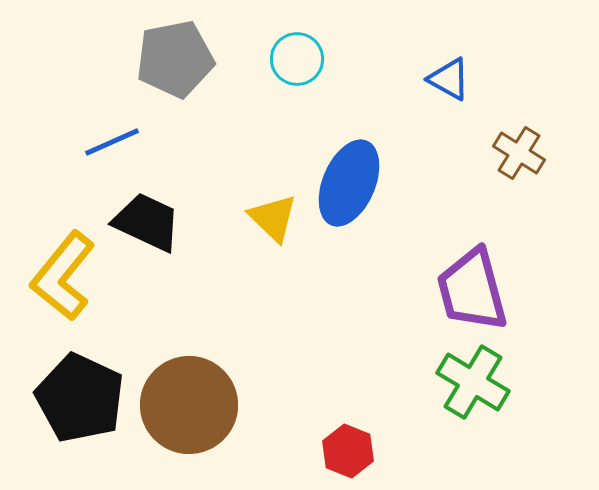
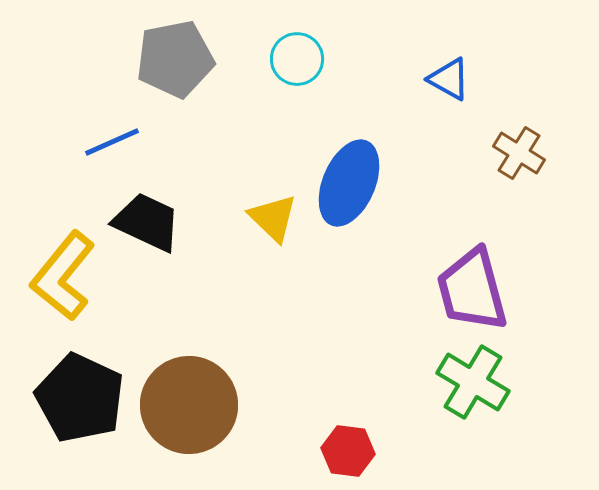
red hexagon: rotated 15 degrees counterclockwise
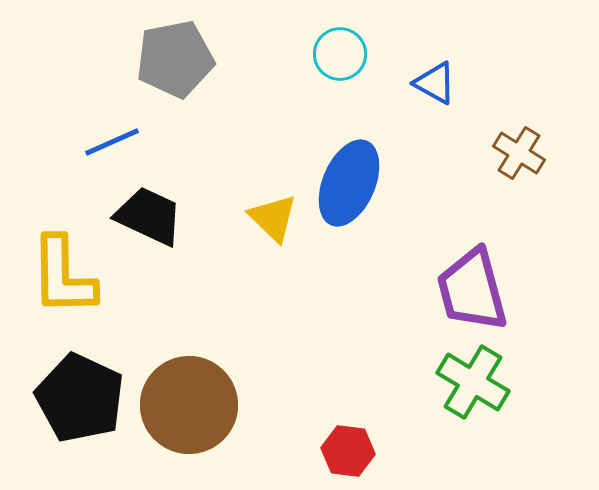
cyan circle: moved 43 px right, 5 px up
blue triangle: moved 14 px left, 4 px down
black trapezoid: moved 2 px right, 6 px up
yellow L-shape: rotated 40 degrees counterclockwise
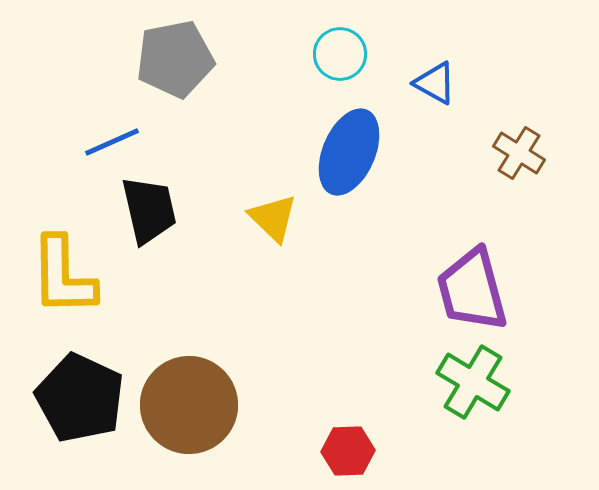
blue ellipse: moved 31 px up
black trapezoid: moved 6 px up; rotated 52 degrees clockwise
red hexagon: rotated 9 degrees counterclockwise
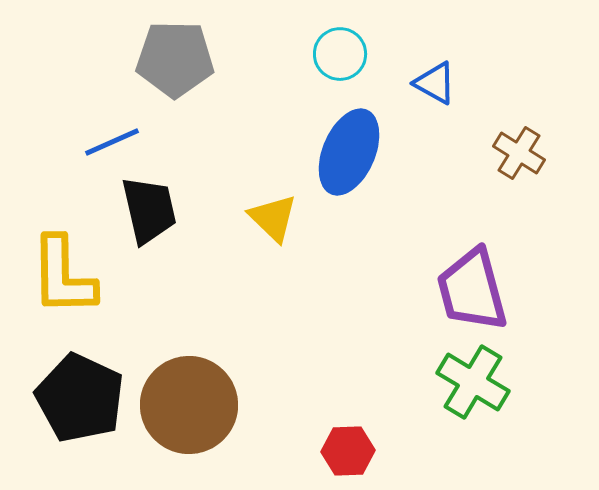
gray pentagon: rotated 12 degrees clockwise
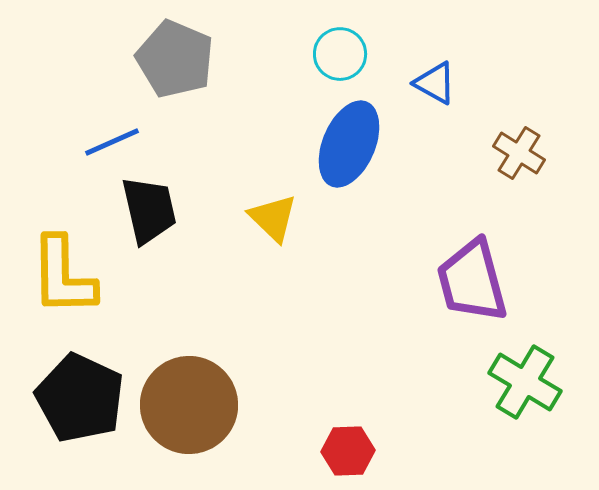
gray pentagon: rotated 22 degrees clockwise
blue ellipse: moved 8 px up
purple trapezoid: moved 9 px up
green cross: moved 52 px right
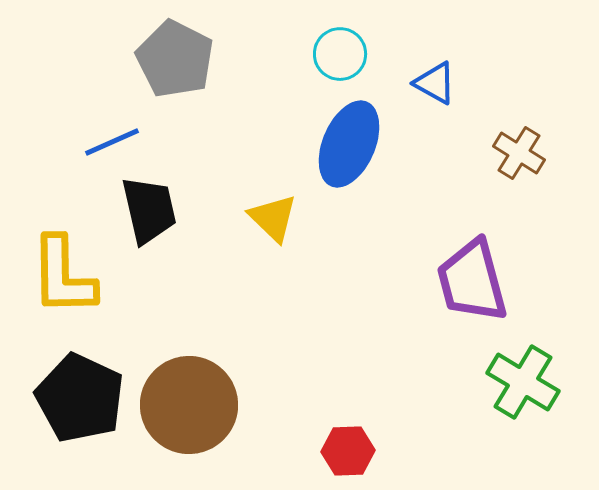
gray pentagon: rotated 4 degrees clockwise
green cross: moved 2 px left
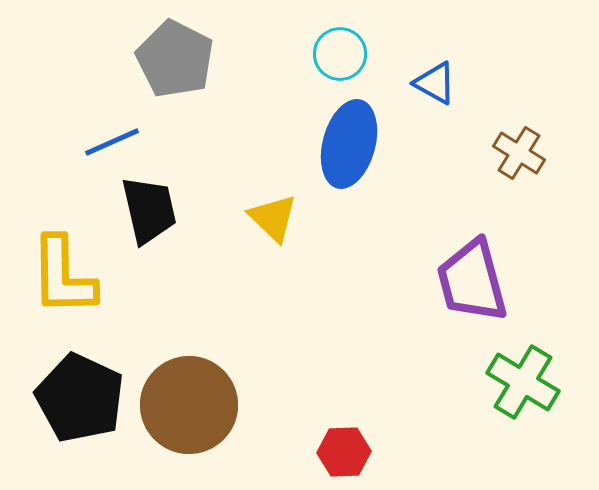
blue ellipse: rotated 8 degrees counterclockwise
red hexagon: moved 4 px left, 1 px down
